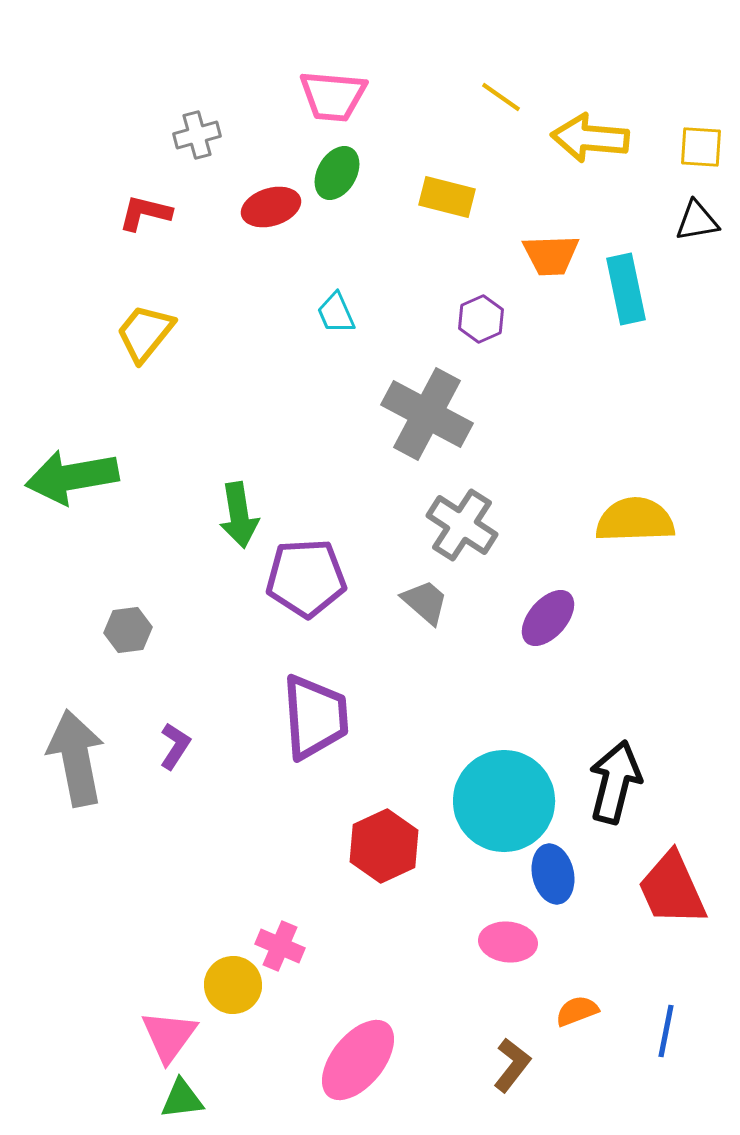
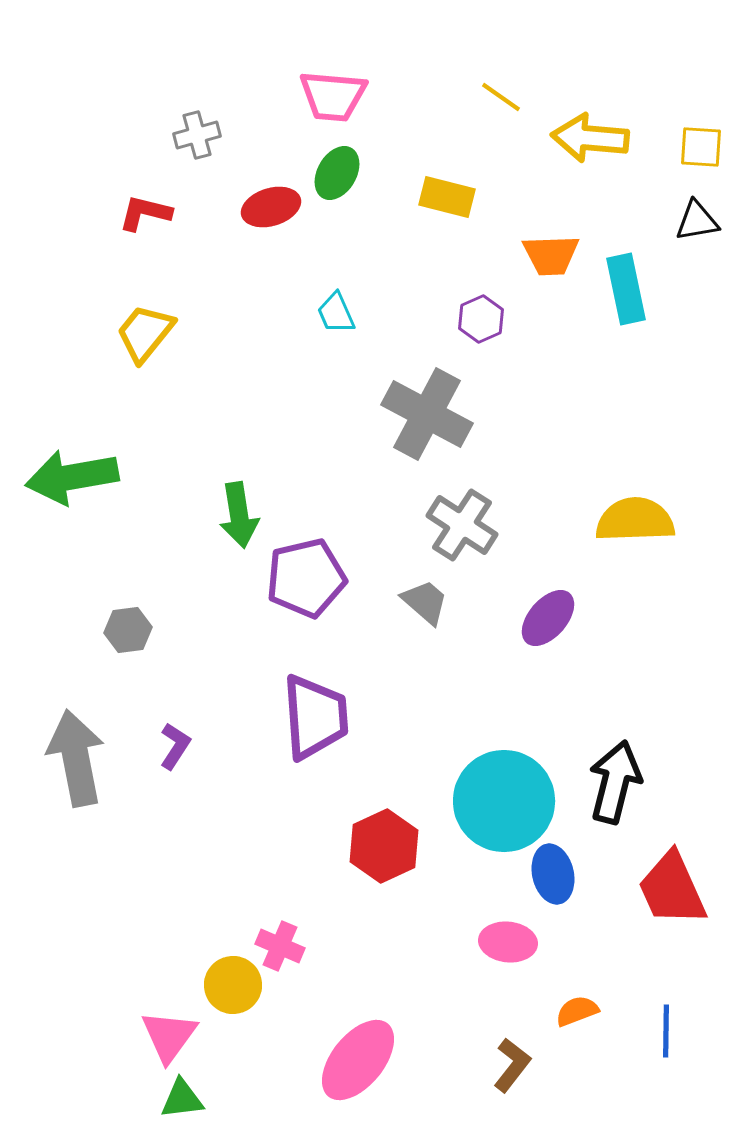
purple pentagon at (306, 578): rotated 10 degrees counterclockwise
blue line at (666, 1031): rotated 10 degrees counterclockwise
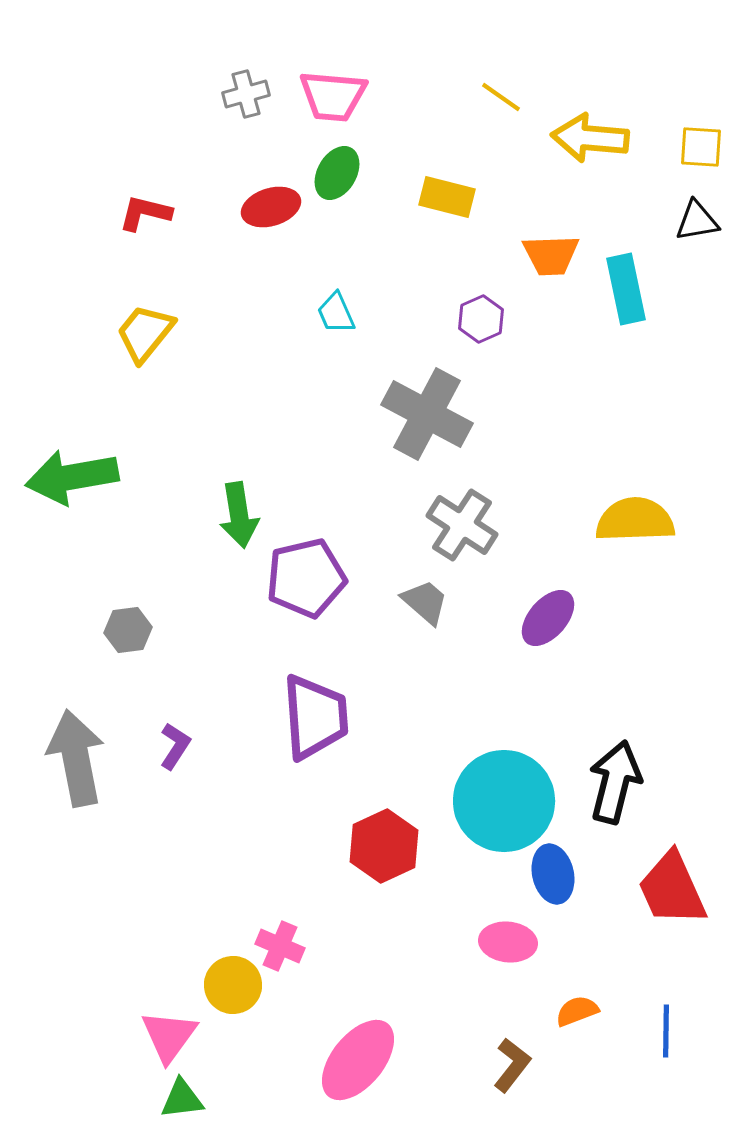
gray cross at (197, 135): moved 49 px right, 41 px up
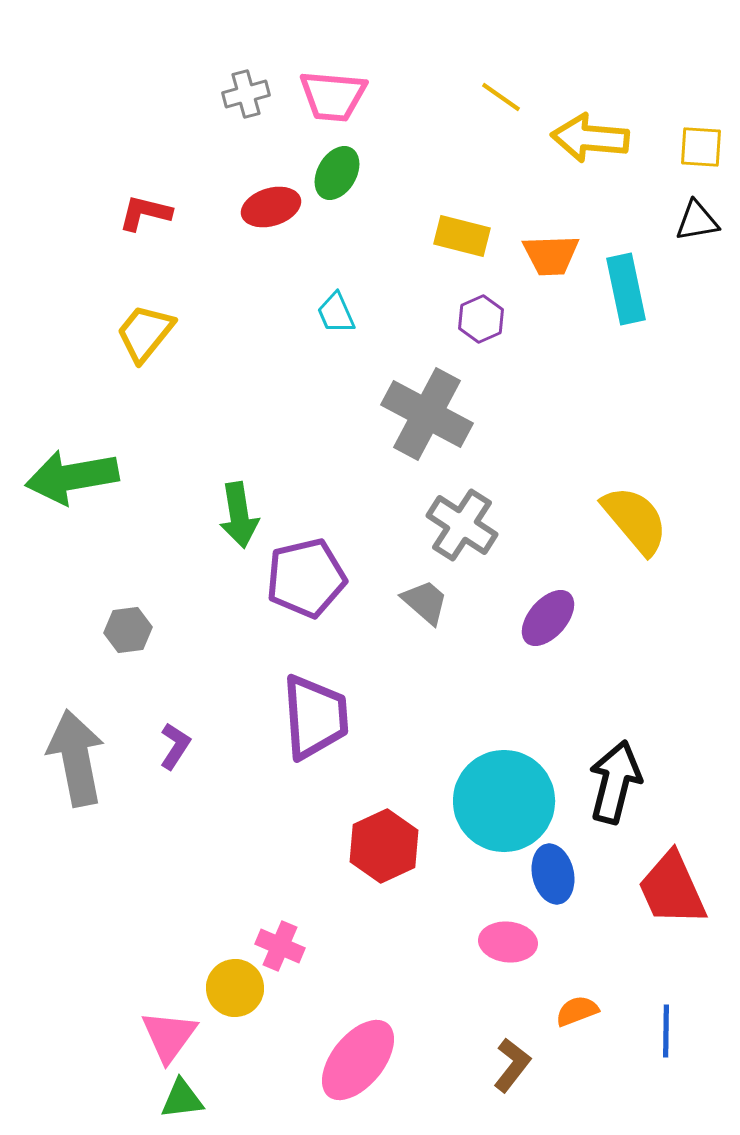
yellow rectangle at (447, 197): moved 15 px right, 39 px down
yellow semicircle at (635, 520): rotated 52 degrees clockwise
yellow circle at (233, 985): moved 2 px right, 3 px down
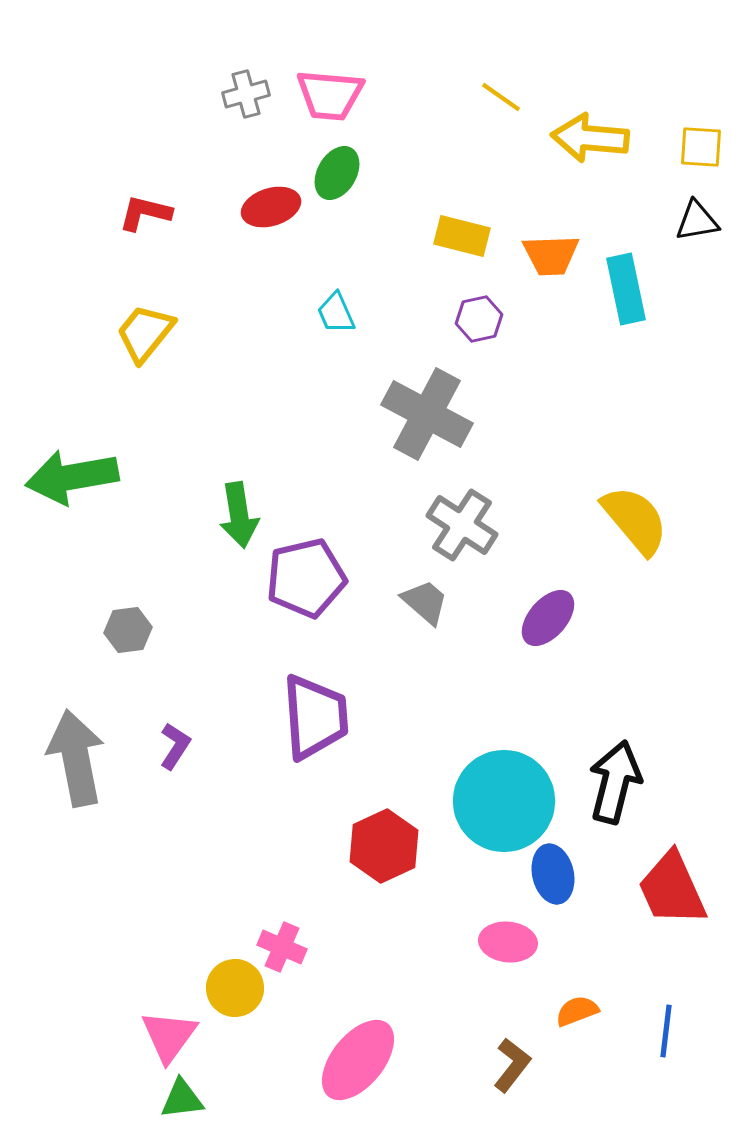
pink trapezoid at (333, 96): moved 3 px left, 1 px up
purple hexagon at (481, 319): moved 2 px left; rotated 12 degrees clockwise
pink cross at (280, 946): moved 2 px right, 1 px down
blue line at (666, 1031): rotated 6 degrees clockwise
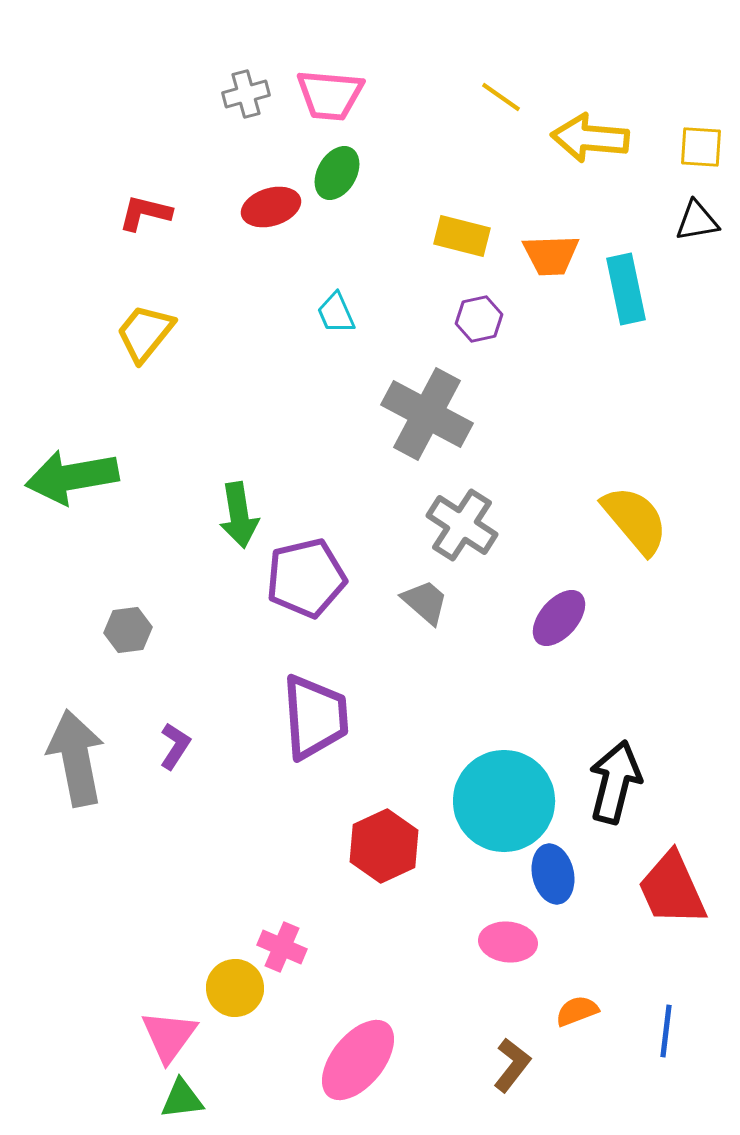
purple ellipse at (548, 618): moved 11 px right
